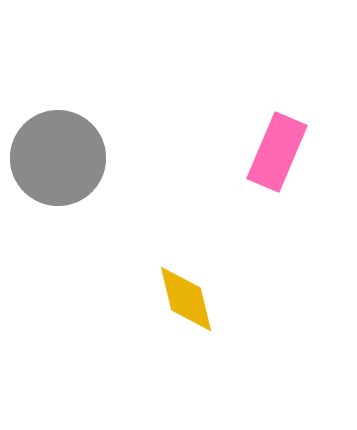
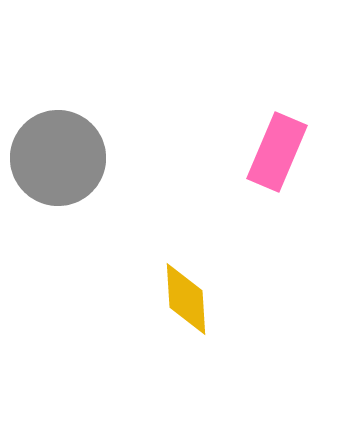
yellow diamond: rotated 10 degrees clockwise
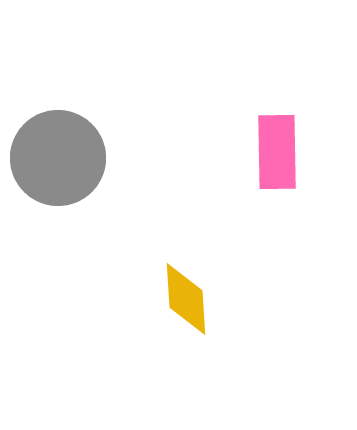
pink rectangle: rotated 24 degrees counterclockwise
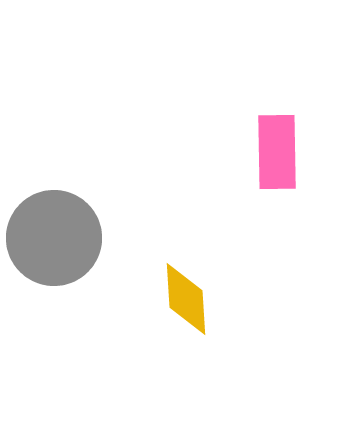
gray circle: moved 4 px left, 80 px down
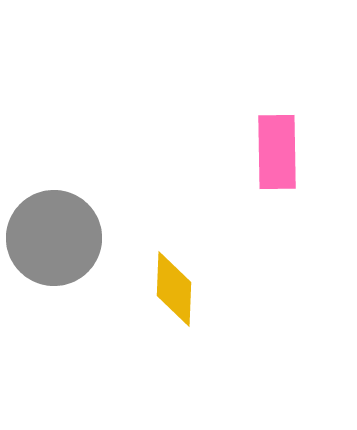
yellow diamond: moved 12 px left, 10 px up; rotated 6 degrees clockwise
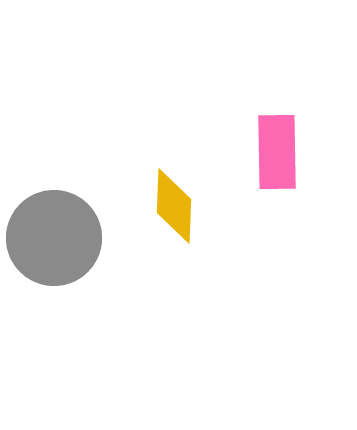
yellow diamond: moved 83 px up
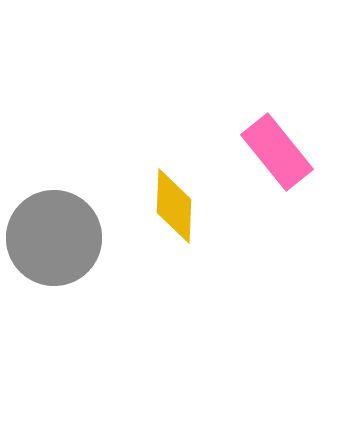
pink rectangle: rotated 38 degrees counterclockwise
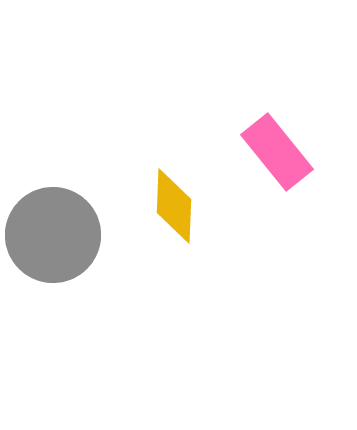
gray circle: moved 1 px left, 3 px up
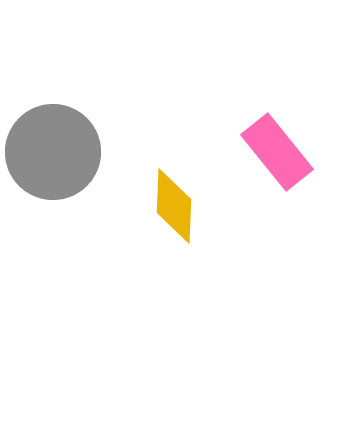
gray circle: moved 83 px up
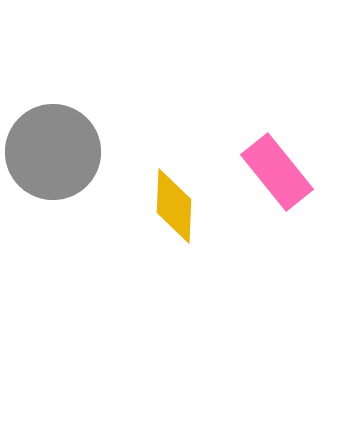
pink rectangle: moved 20 px down
